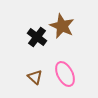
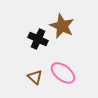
black cross: moved 1 px right, 2 px down; rotated 12 degrees counterclockwise
pink ellipse: moved 2 px left, 1 px up; rotated 25 degrees counterclockwise
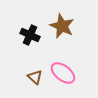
black cross: moved 8 px left, 4 px up
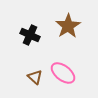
brown star: moved 6 px right; rotated 15 degrees clockwise
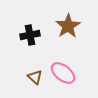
black cross: rotated 36 degrees counterclockwise
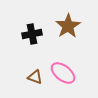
black cross: moved 2 px right, 1 px up
brown triangle: rotated 21 degrees counterclockwise
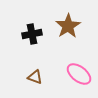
pink ellipse: moved 16 px right, 1 px down
